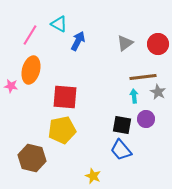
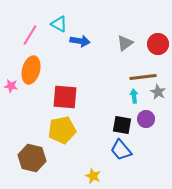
blue arrow: moved 2 px right; rotated 72 degrees clockwise
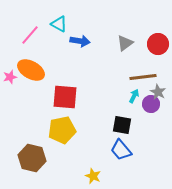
pink line: rotated 10 degrees clockwise
orange ellipse: rotated 76 degrees counterclockwise
pink star: moved 1 px left, 9 px up; rotated 24 degrees counterclockwise
cyan arrow: rotated 32 degrees clockwise
purple circle: moved 5 px right, 15 px up
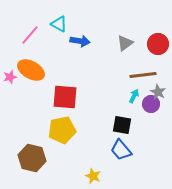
brown line: moved 2 px up
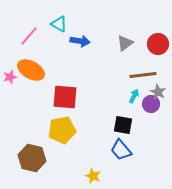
pink line: moved 1 px left, 1 px down
black square: moved 1 px right
